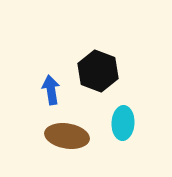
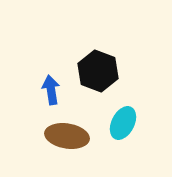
cyan ellipse: rotated 24 degrees clockwise
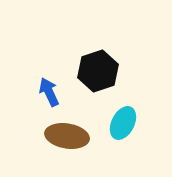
black hexagon: rotated 21 degrees clockwise
blue arrow: moved 2 px left, 2 px down; rotated 16 degrees counterclockwise
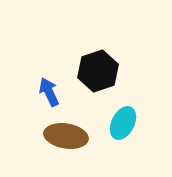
brown ellipse: moved 1 px left
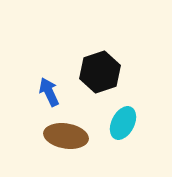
black hexagon: moved 2 px right, 1 px down
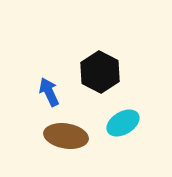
black hexagon: rotated 15 degrees counterclockwise
cyan ellipse: rotated 32 degrees clockwise
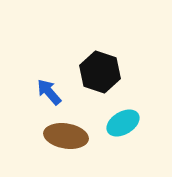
black hexagon: rotated 9 degrees counterclockwise
blue arrow: rotated 16 degrees counterclockwise
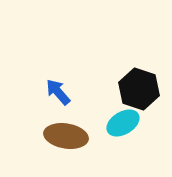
black hexagon: moved 39 px right, 17 px down
blue arrow: moved 9 px right
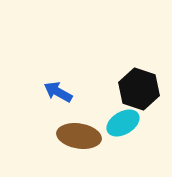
blue arrow: rotated 20 degrees counterclockwise
brown ellipse: moved 13 px right
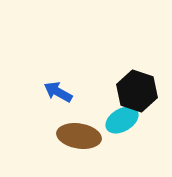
black hexagon: moved 2 px left, 2 px down
cyan ellipse: moved 1 px left, 3 px up
